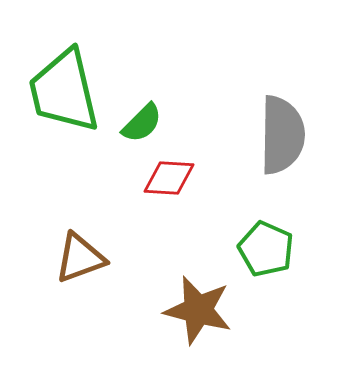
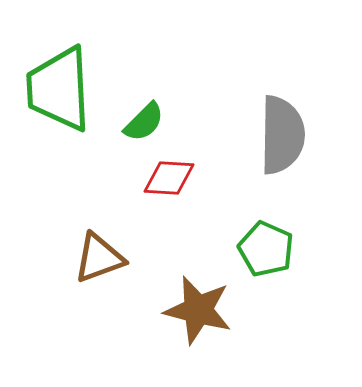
green trapezoid: moved 5 px left, 2 px up; rotated 10 degrees clockwise
green semicircle: moved 2 px right, 1 px up
brown triangle: moved 19 px right
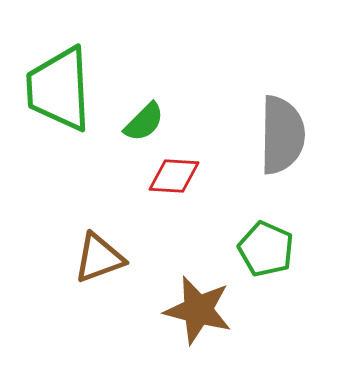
red diamond: moved 5 px right, 2 px up
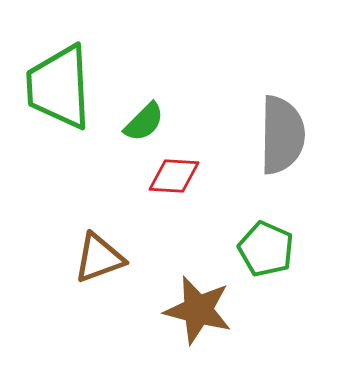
green trapezoid: moved 2 px up
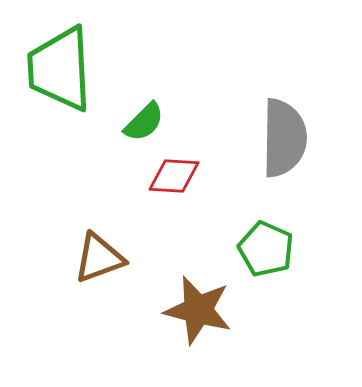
green trapezoid: moved 1 px right, 18 px up
gray semicircle: moved 2 px right, 3 px down
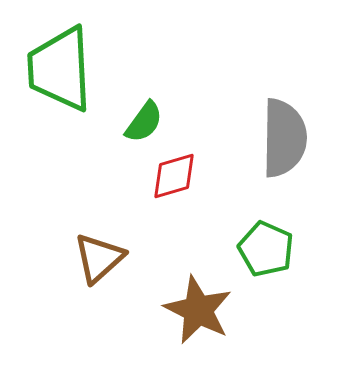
green semicircle: rotated 9 degrees counterclockwise
red diamond: rotated 20 degrees counterclockwise
brown triangle: rotated 22 degrees counterclockwise
brown star: rotated 12 degrees clockwise
